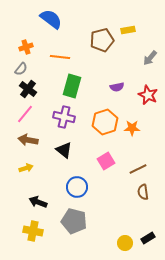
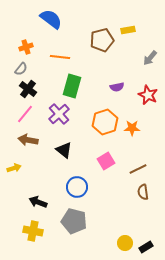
purple cross: moved 5 px left, 3 px up; rotated 35 degrees clockwise
yellow arrow: moved 12 px left
black rectangle: moved 2 px left, 9 px down
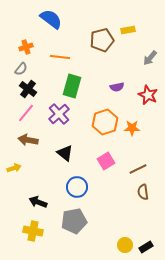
pink line: moved 1 px right, 1 px up
black triangle: moved 1 px right, 3 px down
gray pentagon: rotated 25 degrees counterclockwise
yellow circle: moved 2 px down
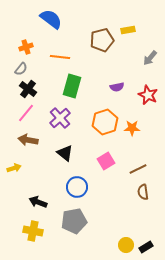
purple cross: moved 1 px right, 4 px down
yellow circle: moved 1 px right
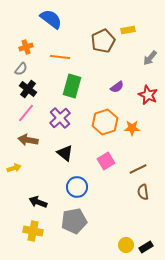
brown pentagon: moved 1 px right, 1 px down; rotated 10 degrees counterclockwise
purple semicircle: rotated 24 degrees counterclockwise
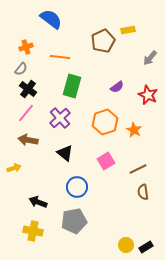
orange star: moved 2 px right, 2 px down; rotated 28 degrees clockwise
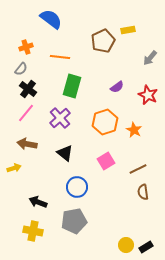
brown arrow: moved 1 px left, 4 px down
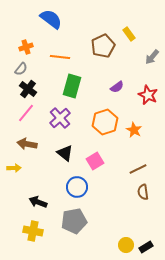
yellow rectangle: moved 1 px right, 4 px down; rotated 64 degrees clockwise
brown pentagon: moved 5 px down
gray arrow: moved 2 px right, 1 px up
pink square: moved 11 px left
yellow arrow: rotated 16 degrees clockwise
